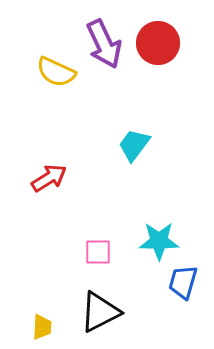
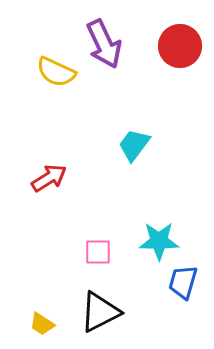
red circle: moved 22 px right, 3 px down
yellow trapezoid: moved 3 px up; rotated 120 degrees clockwise
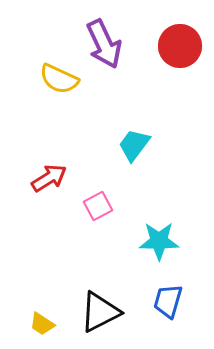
yellow semicircle: moved 3 px right, 7 px down
pink square: moved 46 px up; rotated 28 degrees counterclockwise
blue trapezoid: moved 15 px left, 19 px down
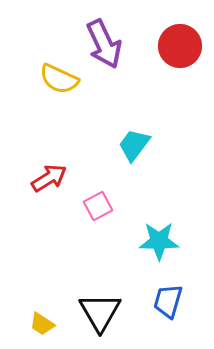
black triangle: rotated 33 degrees counterclockwise
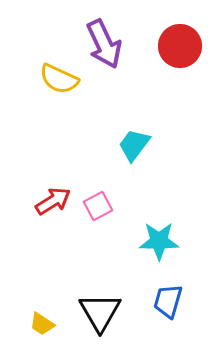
red arrow: moved 4 px right, 23 px down
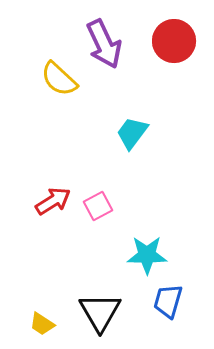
red circle: moved 6 px left, 5 px up
yellow semicircle: rotated 18 degrees clockwise
cyan trapezoid: moved 2 px left, 12 px up
cyan star: moved 12 px left, 14 px down
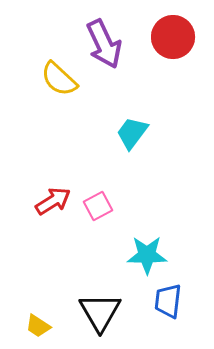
red circle: moved 1 px left, 4 px up
blue trapezoid: rotated 9 degrees counterclockwise
yellow trapezoid: moved 4 px left, 2 px down
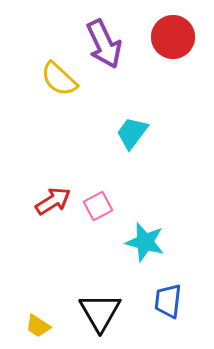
cyan star: moved 2 px left, 13 px up; rotated 15 degrees clockwise
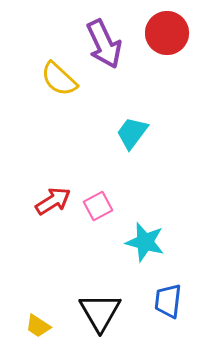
red circle: moved 6 px left, 4 px up
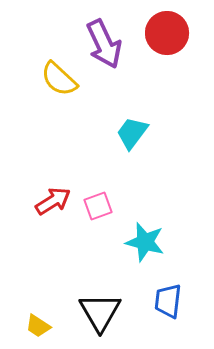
pink square: rotated 8 degrees clockwise
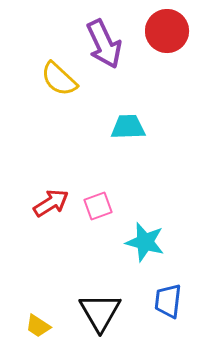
red circle: moved 2 px up
cyan trapezoid: moved 4 px left, 6 px up; rotated 51 degrees clockwise
red arrow: moved 2 px left, 2 px down
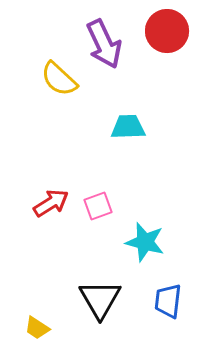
black triangle: moved 13 px up
yellow trapezoid: moved 1 px left, 2 px down
